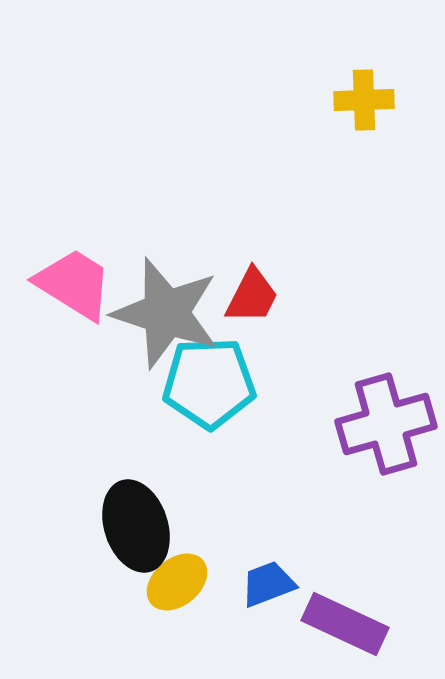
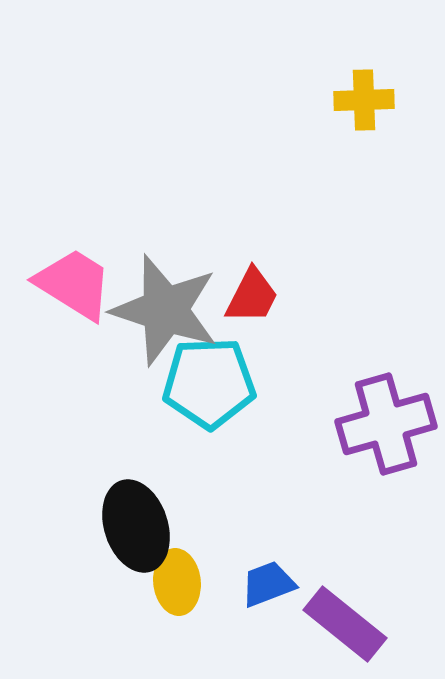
gray star: moved 1 px left, 3 px up
yellow ellipse: rotated 56 degrees counterclockwise
purple rectangle: rotated 14 degrees clockwise
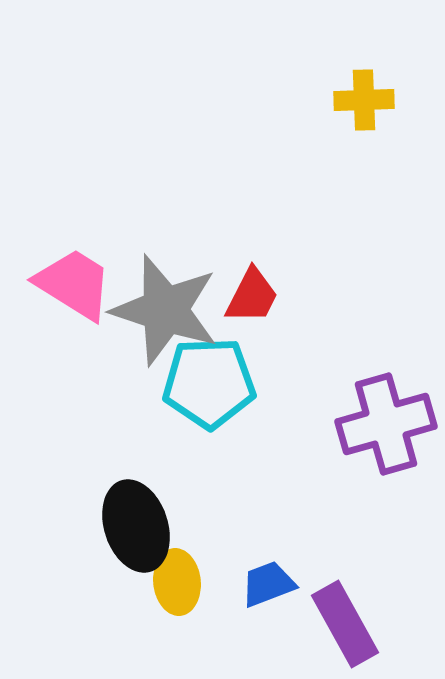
purple rectangle: rotated 22 degrees clockwise
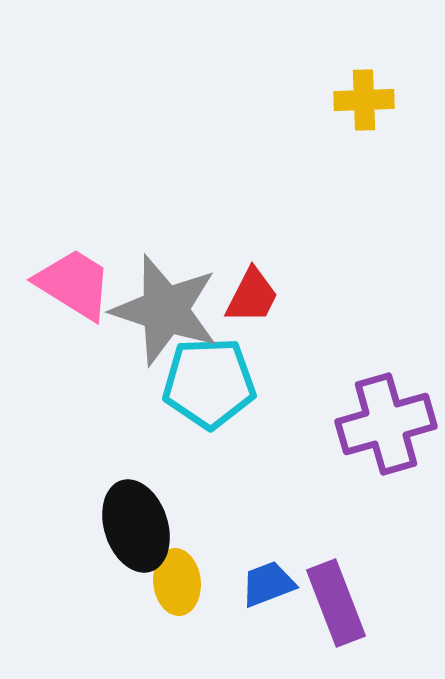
purple rectangle: moved 9 px left, 21 px up; rotated 8 degrees clockwise
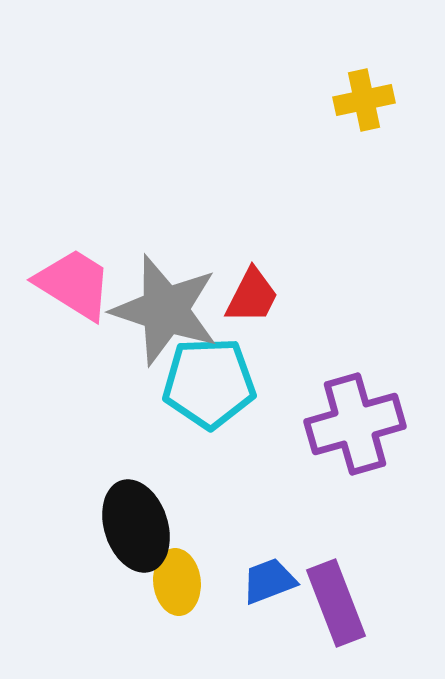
yellow cross: rotated 10 degrees counterclockwise
purple cross: moved 31 px left
blue trapezoid: moved 1 px right, 3 px up
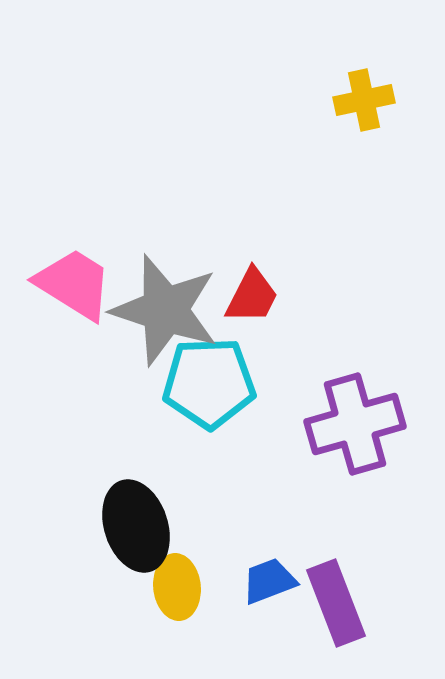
yellow ellipse: moved 5 px down
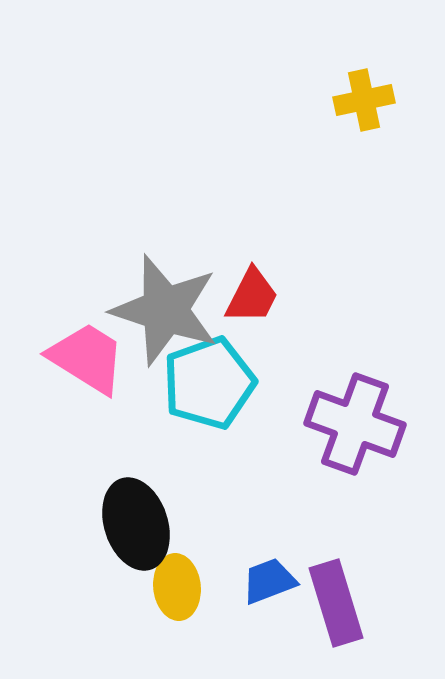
pink trapezoid: moved 13 px right, 74 px down
cyan pentagon: rotated 18 degrees counterclockwise
purple cross: rotated 36 degrees clockwise
black ellipse: moved 2 px up
purple rectangle: rotated 4 degrees clockwise
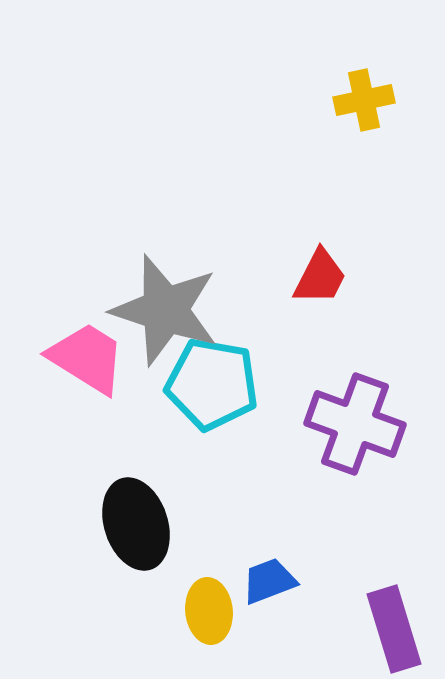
red trapezoid: moved 68 px right, 19 px up
cyan pentagon: moved 3 px right, 1 px down; rotated 30 degrees clockwise
yellow ellipse: moved 32 px right, 24 px down
purple rectangle: moved 58 px right, 26 px down
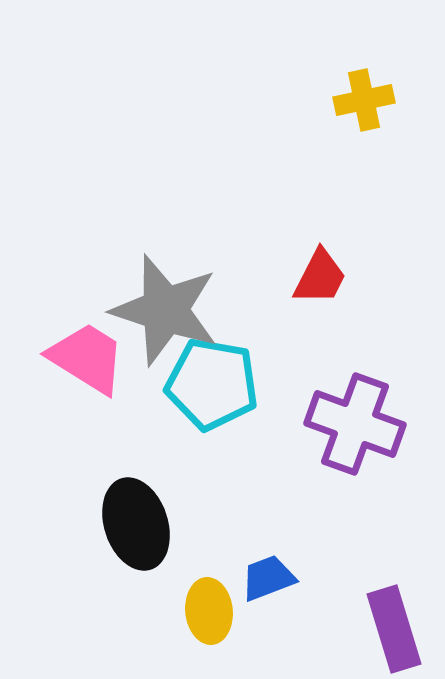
blue trapezoid: moved 1 px left, 3 px up
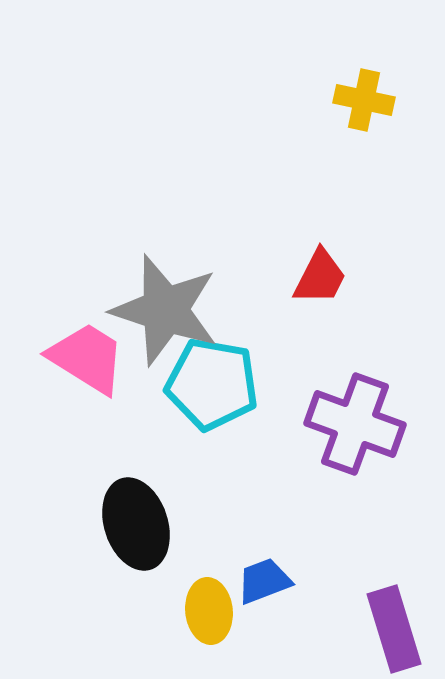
yellow cross: rotated 24 degrees clockwise
blue trapezoid: moved 4 px left, 3 px down
